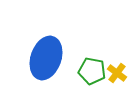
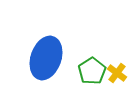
green pentagon: rotated 28 degrees clockwise
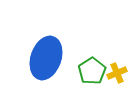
yellow cross: rotated 30 degrees clockwise
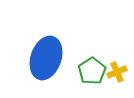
yellow cross: moved 1 px up
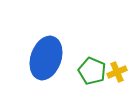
green pentagon: rotated 16 degrees counterclockwise
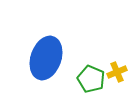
green pentagon: moved 1 px left, 8 px down
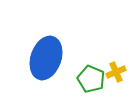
yellow cross: moved 1 px left
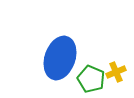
blue ellipse: moved 14 px right
